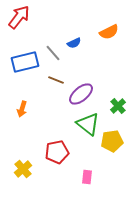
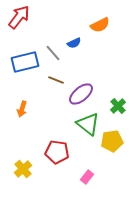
orange semicircle: moved 9 px left, 7 px up
red pentagon: rotated 20 degrees clockwise
pink rectangle: rotated 32 degrees clockwise
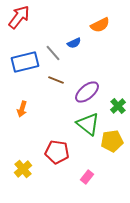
purple ellipse: moved 6 px right, 2 px up
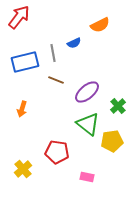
gray line: rotated 30 degrees clockwise
pink rectangle: rotated 64 degrees clockwise
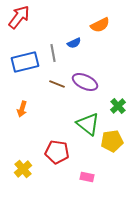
brown line: moved 1 px right, 4 px down
purple ellipse: moved 2 px left, 10 px up; rotated 65 degrees clockwise
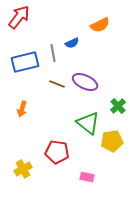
blue semicircle: moved 2 px left
green triangle: moved 1 px up
yellow cross: rotated 12 degrees clockwise
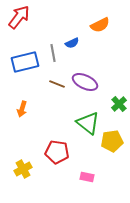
green cross: moved 1 px right, 2 px up
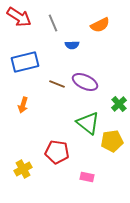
red arrow: rotated 85 degrees clockwise
blue semicircle: moved 2 px down; rotated 24 degrees clockwise
gray line: moved 30 px up; rotated 12 degrees counterclockwise
orange arrow: moved 1 px right, 4 px up
